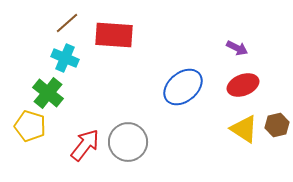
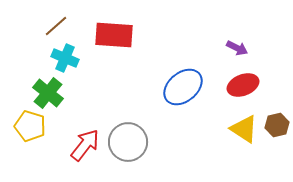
brown line: moved 11 px left, 3 px down
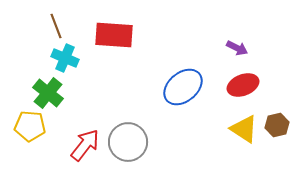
brown line: rotated 70 degrees counterclockwise
yellow pentagon: rotated 12 degrees counterclockwise
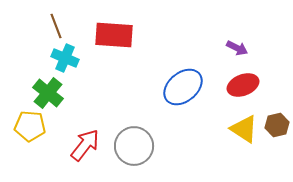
gray circle: moved 6 px right, 4 px down
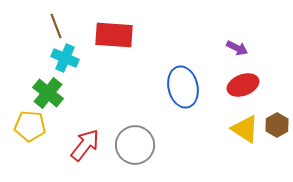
blue ellipse: rotated 63 degrees counterclockwise
brown hexagon: rotated 15 degrees counterclockwise
yellow triangle: moved 1 px right
gray circle: moved 1 px right, 1 px up
